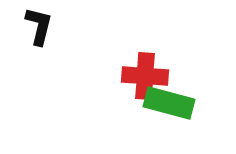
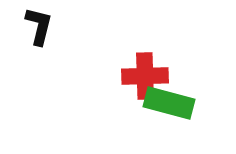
red cross: rotated 6 degrees counterclockwise
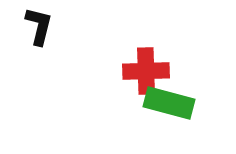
red cross: moved 1 px right, 5 px up
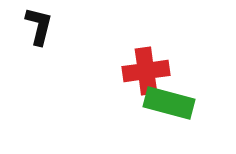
red cross: rotated 6 degrees counterclockwise
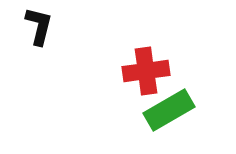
green rectangle: moved 7 px down; rotated 45 degrees counterclockwise
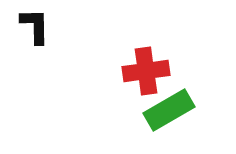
black L-shape: moved 4 px left; rotated 15 degrees counterclockwise
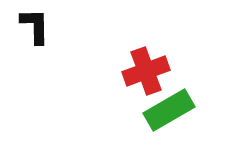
red cross: rotated 12 degrees counterclockwise
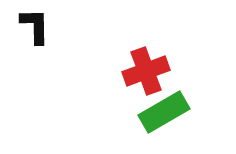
green rectangle: moved 5 px left, 2 px down
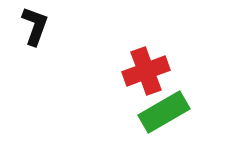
black L-shape: rotated 21 degrees clockwise
